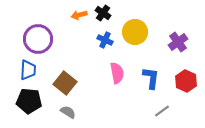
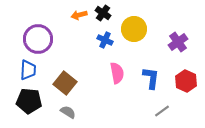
yellow circle: moved 1 px left, 3 px up
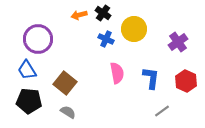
blue cross: moved 1 px right, 1 px up
blue trapezoid: moved 1 px left; rotated 145 degrees clockwise
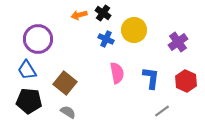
yellow circle: moved 1 px down
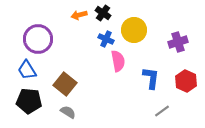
purple cross: rotated 18 degrees clockwise
pink semicircle: moved 1 px right, 12 px up
brown square: moved 1 px down
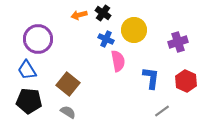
brown square: moved 3 px right
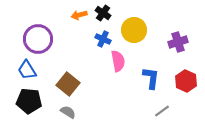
blue cross: moved 3 px left
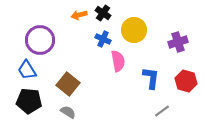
purple circle: moved 2 px right, 1 px down
red hexagon: rotated 10 degrees counterclockwise
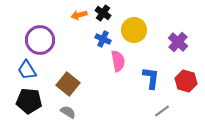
purple cross: rotated 30 degrees counterclockwise
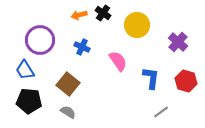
yellow circle: moved 3 px right, 5 px up
blue cross: moved 21 px left, 8 px down
pink semicircle: rotated 25 degrees counterclockwise
blue trapezoid: moved 2 px left
gray line: moved 1 px left, 1 px down
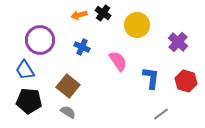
brown square: moved 2 px down
gray line: moved 2 px down
